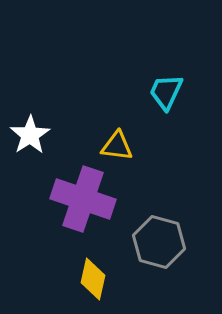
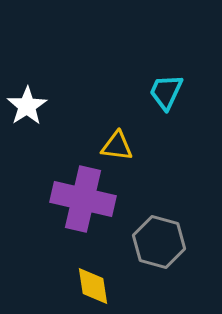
white star: moved 3 px left, 29 px up
purple cross: rotated 6 degrees counterclockwise
yellow diamond: moved 7 px down; rotated 21 degrees counterclockwise
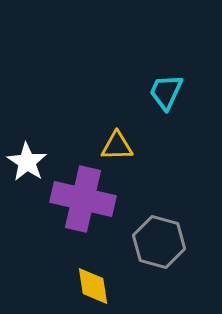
white star: moved 56 px down; rotated 6 degrees counterclockwise
yellow triangle: rotated 8 degrees counterclockwise
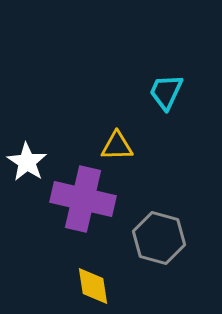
gray hexagon: moved 4 px up
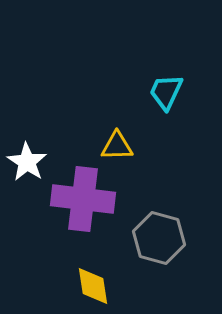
purple cross: rotated 6 degrees counterclockwise
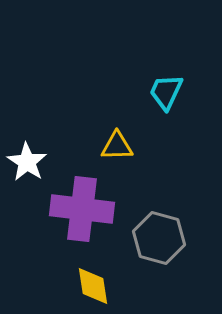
purple cross: moved 1 px left, 10 px down
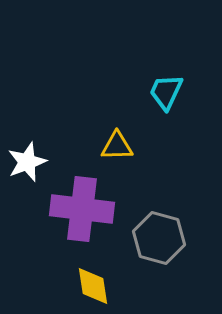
white star: rotated 18 degrees clockwise
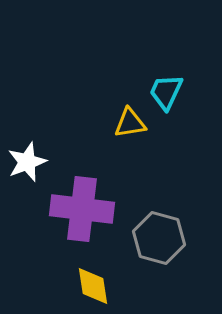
yellow triangle: moved 13 px right, 23 px up; rotated 8 degrees counterclockwise
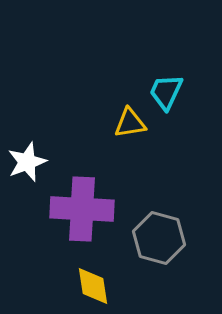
purple cross: rotated 4 degrees counterclockwise
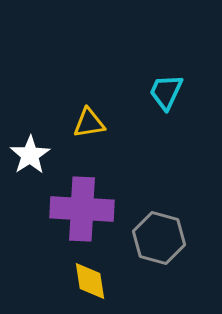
yellow triangle: moved 41 px left
white star: moved 3 px right, 7 px up; rotated 12 degrees counterclockwise
yellow diamond: moved 3 px left, 5 px up
